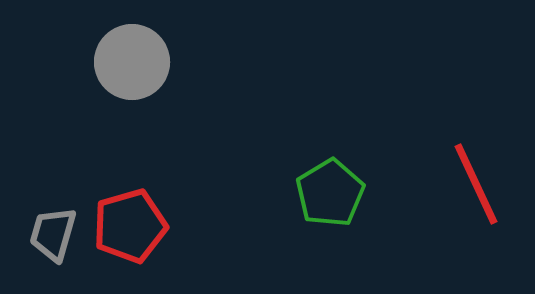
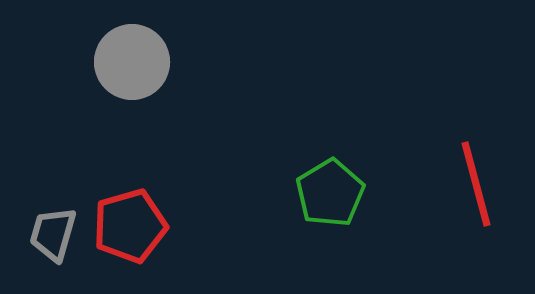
red line: rotated 10 degrees clockwise
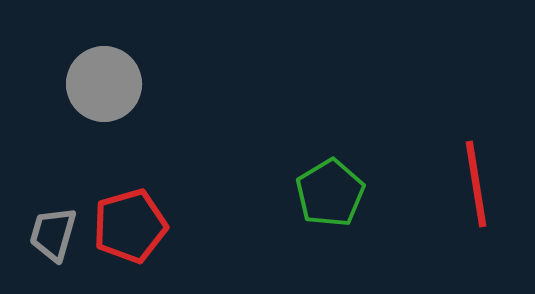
gray circle: moved 28 px left, 22 px down
red line: rotated 6 degrees clockwise
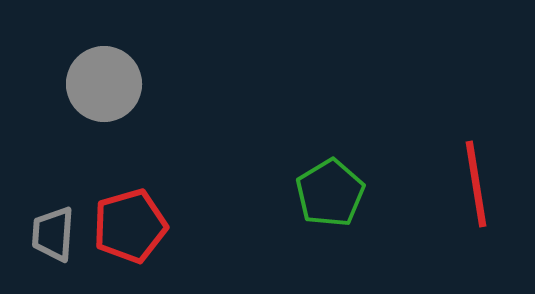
gray trapezoid: rotated 12 degrees counterclockwise
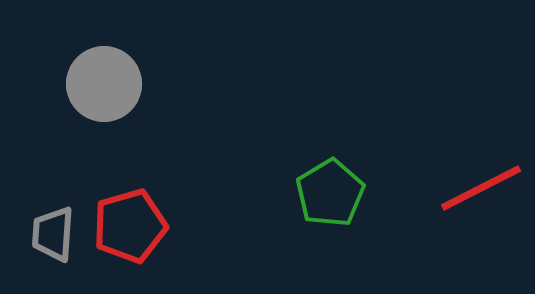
red line: moved 5 px right, 4 px down; rotated 72 degrees clockwise
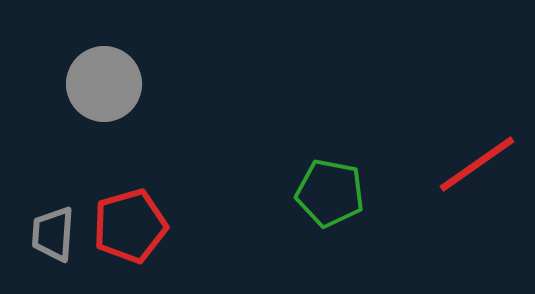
red line: moved 4 px left, 24 px up; rotated 8 degrees counterclockwise
green pentagon: rotated 30 degrees counterclockwise
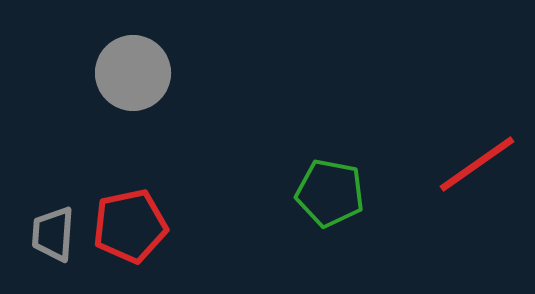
gray circle: moved 29 px right, 11 px up
red pentagon: rotated 4 degrees clockwise
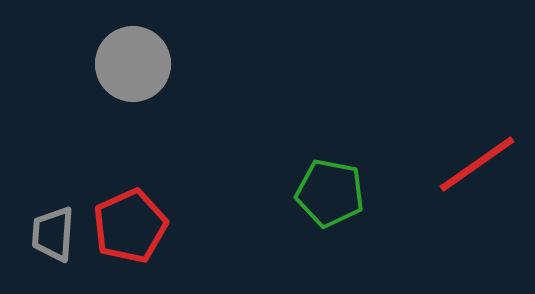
gray circle: moved 9 px up
red pentagon: rotated 12 degrees counterclockwise
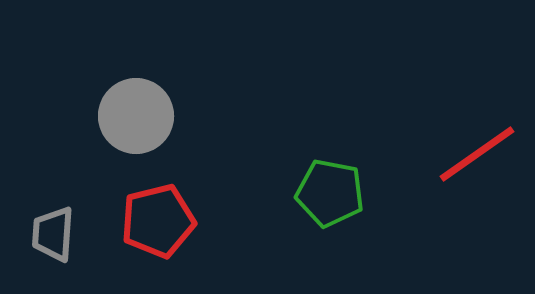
gray circle: moved 3 px right, 52 px down
red line: moved 10 px up
red pentagon: moved 28 px right, 5 px up; rotated 10 degrees clockwise
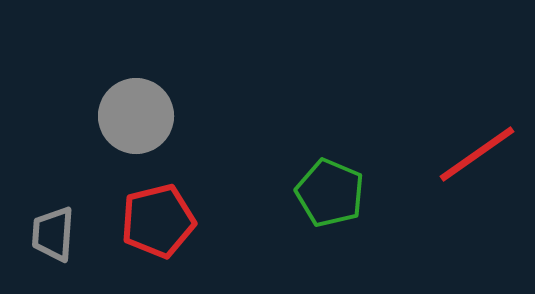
green pentagon: rotated 12 degrees clockwise
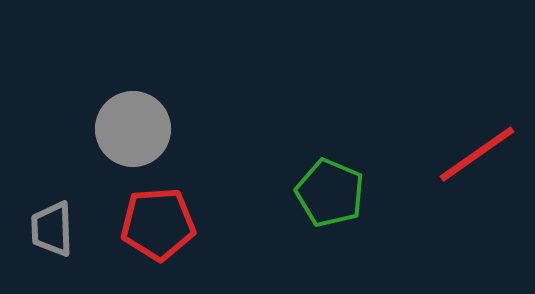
gray circle: moved 3 px left, 13 px down
red pentagon: moved 3 px down; rotated 10 degrees clockwise
gray trapezoid: moved 1 px left, 5 px up; rotated 6 degrees counterclockwise
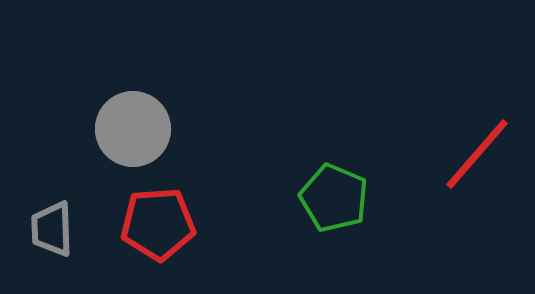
red line: rotated 14 degrees counterclockwise
green pentagon: moved 4 px right, 5 px down
